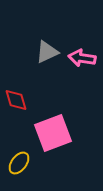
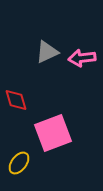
pink arrow: rotated 16 degrees counterclockwise
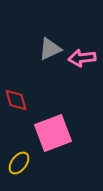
gray triangle: moved 3 px right, 3 px up
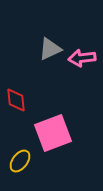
red diamond: rotated 10 degrees clockwise
yellow ellipse: moved 1 px right, 2 px up
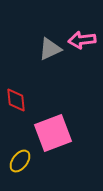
pink arrow: moved 18 px up
